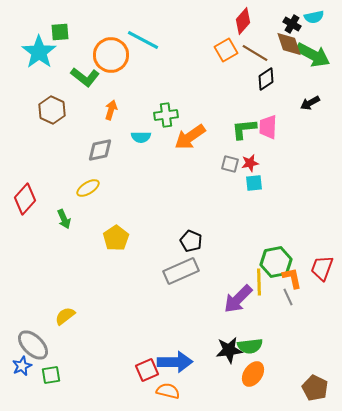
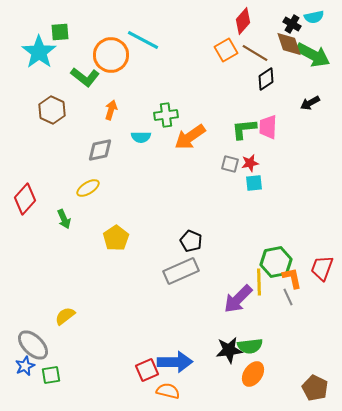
blue star at (22, 366): moved 3 px right
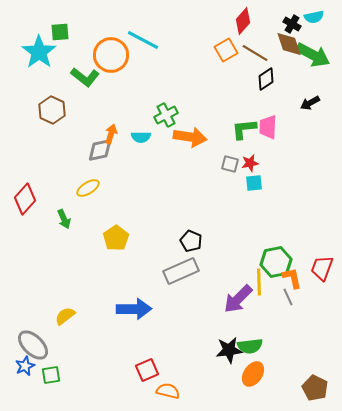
orange arrow at (111, 110): moved 24 px down
green cross at (166, 115): rotated 20 degrees counterclockwise
orange arrow at (190, 137): rotated 136 degrees counterclockwise
blue arrow at (175, 362): moved 41 px left, 53 px up
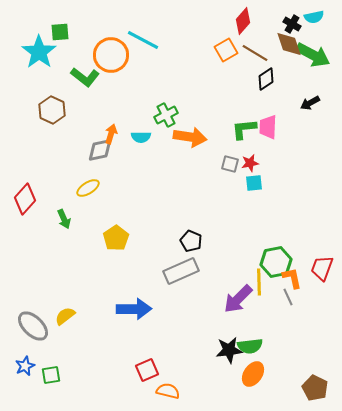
gray ellipse at (33, 345): moved 19 px up
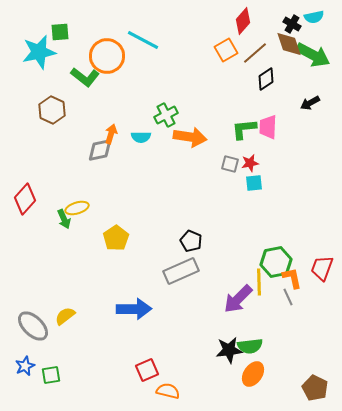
cyan star at (39, 52): rotated 24 degrees clockwise
brown line at (255, 53): rotated 72 degrees counterclockwise
orange circle at (111, 55): moved 4 px left, 1 px down
yellow ellipse at (88, 188): moved 11 px left, 20 px down; rotated 15 degrees clockwise
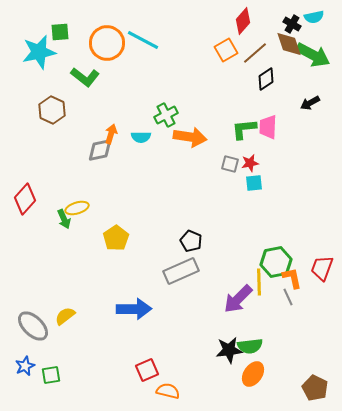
orange circle at (107, 56): moved 13 px up
